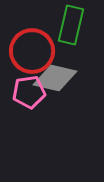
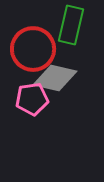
red circle: moved 1 px right, 2 px up
pink pentagon: moved 3 px right, 7 px down
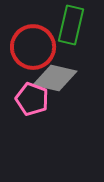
red circle: moved 2 px up
pink pentagon: rotated 28 degrees clockwise
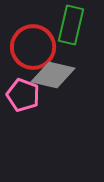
gray diamond: moved 2 px left, 3 px up
pink pentagon: moved 9 px left, 4 px up
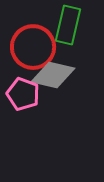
green rectangle: moved 3 px left
pink pentagon: moved 1 px up
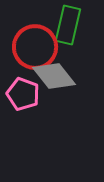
red circle: moved 2 px right
gray diamond: moved 1 px right, 1 px down; rotated 39 degrees clockwise
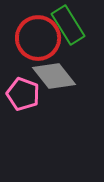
green rectangle: rotated 45 degrees counterclockwise
red circle: moved 3 px right, 9 px up
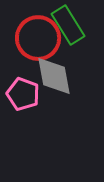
gray diamond: rotated 27 degrees clockwise
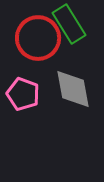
green rectangle: moved 1 px right, 1 px up
gray diamond: moved 19 px right, 13 px down
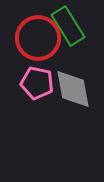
green rectangle: moved 1 px left, 2 px down
pink pentagon: moved 14 px right, 11 px up; rotated 8 degrees counterclockwise
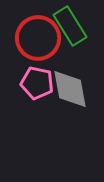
green rectangle: moved 2 px right
gray diamond: moved 3 px left
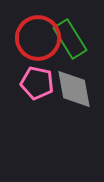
green rectangle: moved 13 px down
gray diamond: moved 4 px right
